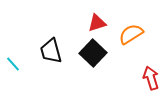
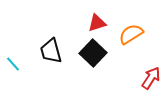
red arrow: rotated 50 degrees clockwise
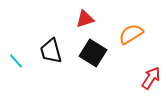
red triangle: moved 12 px left, 4 px up
black square: rotated 12 degrees counterclockwise
cyan line: moved 3 px right, 3 px up
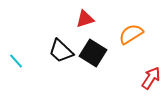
black trapezoid: moved 10 px right; rotated 32 degrees counterclockwise
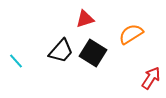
black trapezoid: rotated 92 degrees counterclockwise
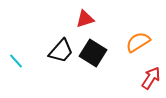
orange semicircle: moved 7 px right, 8 px down
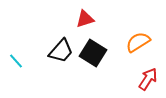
red arrow: moved 3 px left, 1 px down
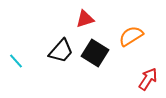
orange semicircle: moved 7 px left, 6 px up
black square: moved 2 px right
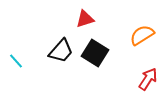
orange semicircle: moved 11 px right, 1 px up
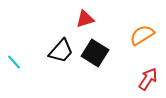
cyan line: moved 2 px left, 1 px down
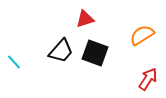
black square: rotated 12 degrees counterclockwise
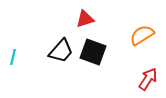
black square: moved 2 px left, 1 px up
cyan line: moved 1 px left, 5 px up; rotated 56 degrees clockwise
